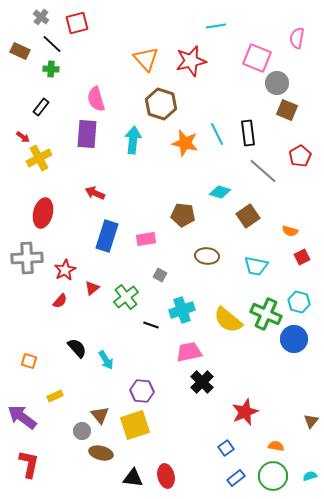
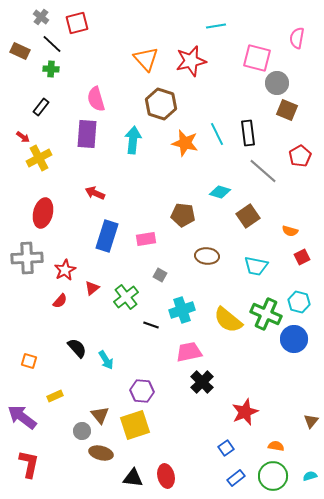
pink square at (257, 58): rotated 8 degrees counterclockwise
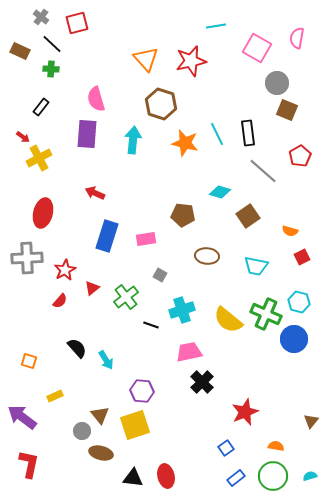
pink square at (257, 58): moved 10 px up; rotated 16 degrees clockwise
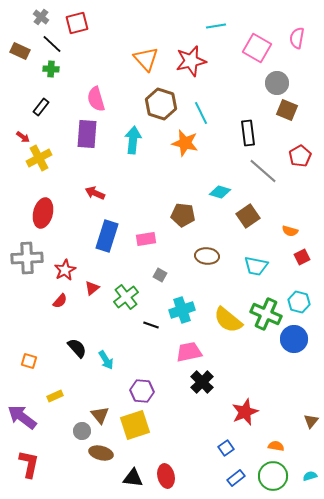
cyan line at (217, 134): moved 16 px left, 21 px up
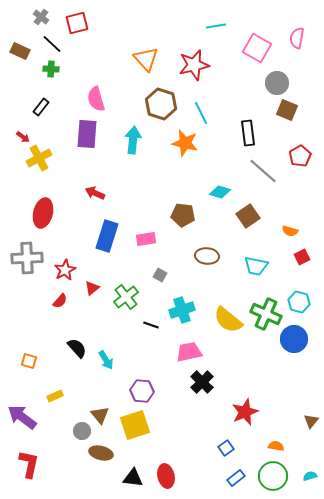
red star at (191, 61): moved 3 px right, 4 px down
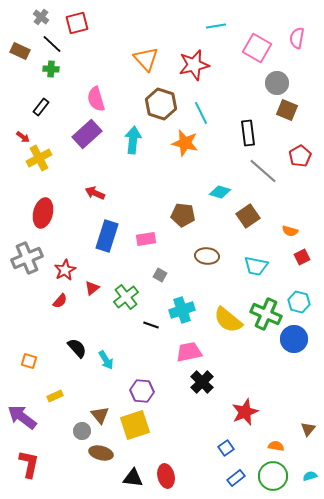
purple rectangle at (87, 134): rotated 44 degrees clockwise
gray cross at (27, 258): rotated 20 degrees counterclockwise
brown triangle at (311, 421): moved 3 px left, 8 px down
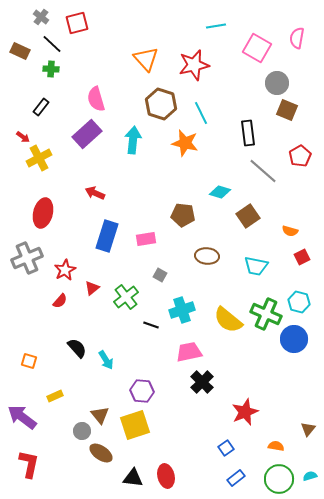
brown ellipse at (101, 453): rotated 20 degrees clockwise
green circle at (273, 476): moved 6 px right, 3 px down
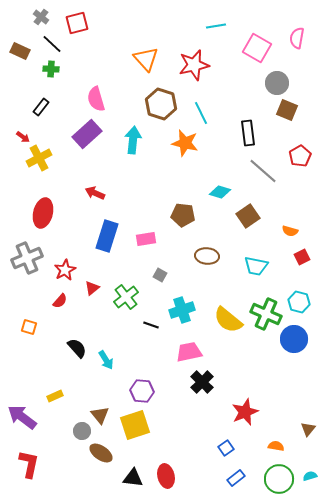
orange square at (29, 361): moved 34 px up
